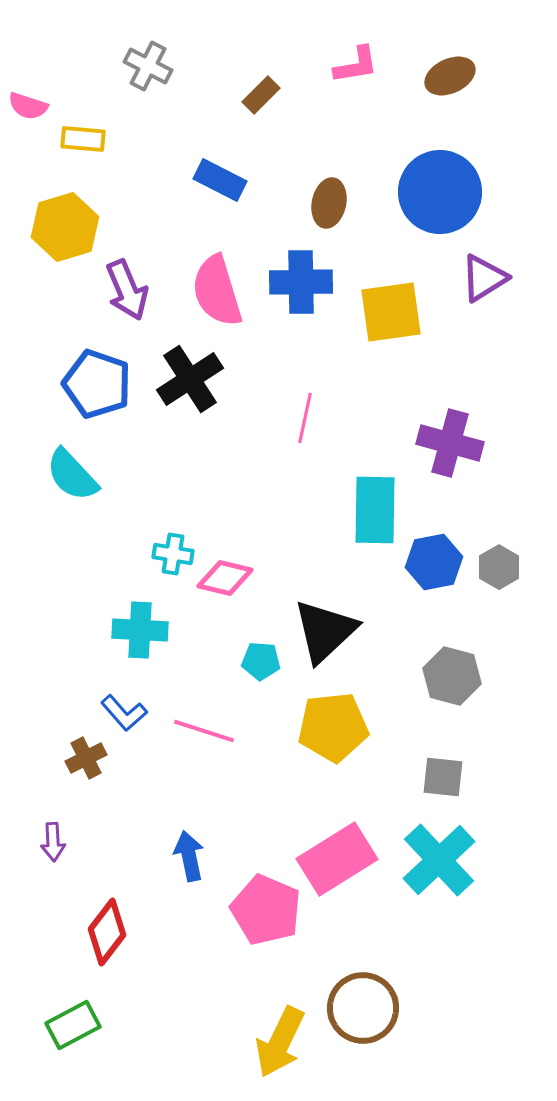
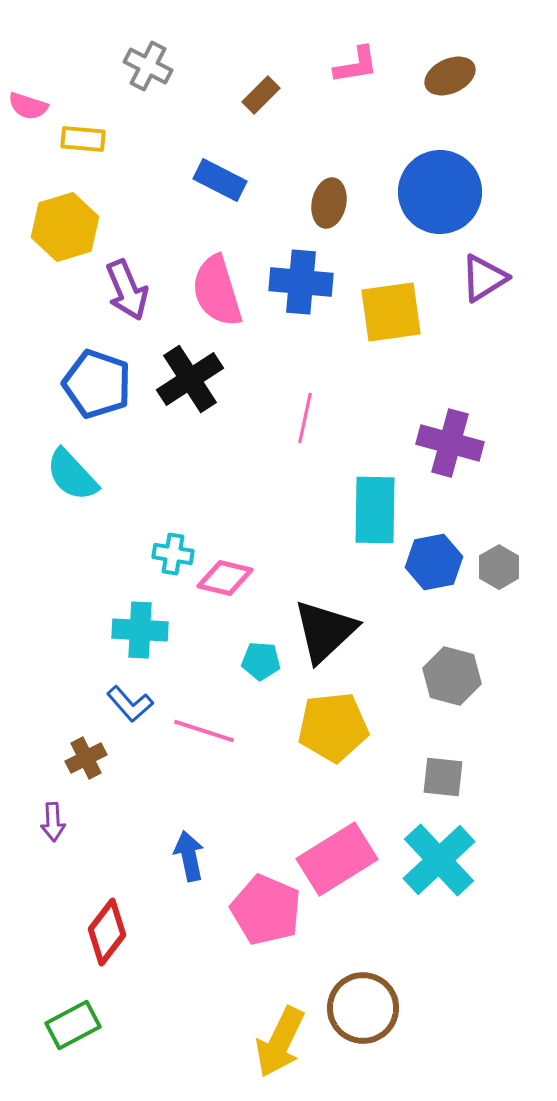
blue cross at (301, 282): rotated 6 degrees clockwise
blue L-shape at (124, 713): moved 6 px right, 9 px up
purple arrow at (53, 842): moved 20 px up
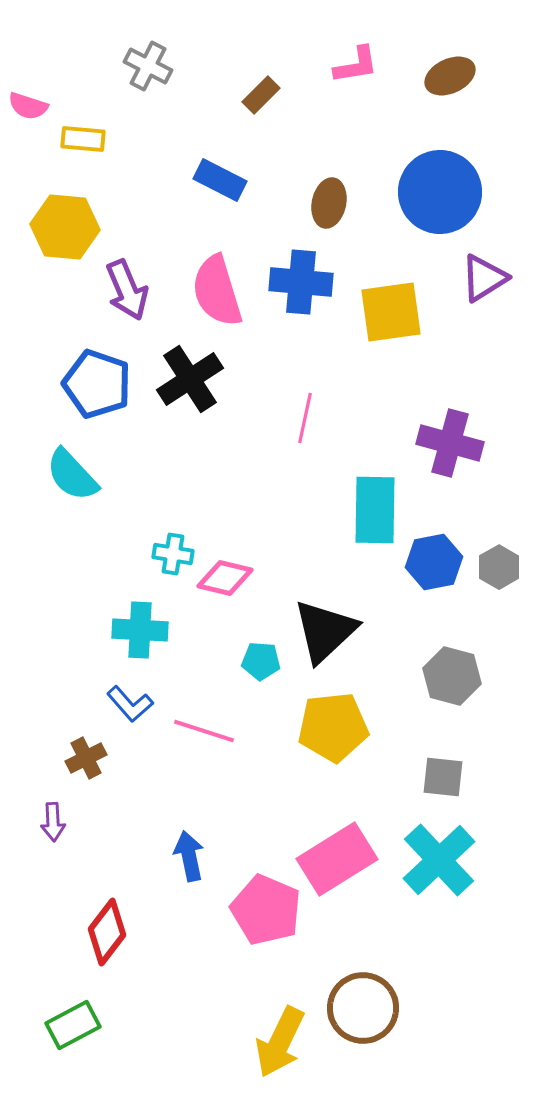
yellow hexagon at (65, 227): rotated 22 degrees clockwise
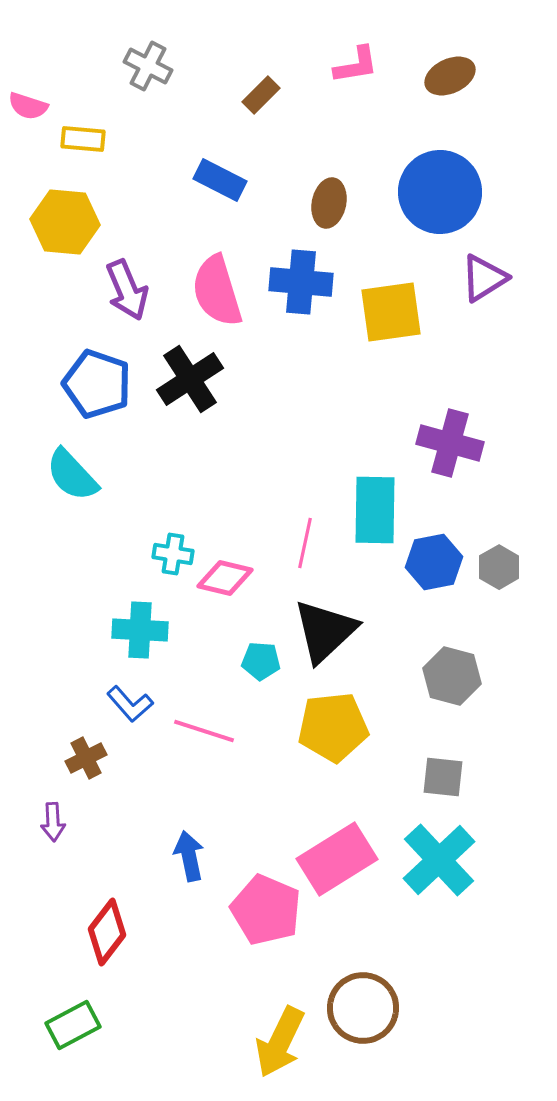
yellow hexagon at (65, 227): moved 5 px up
pink line at (305, 418): moved 125 px down
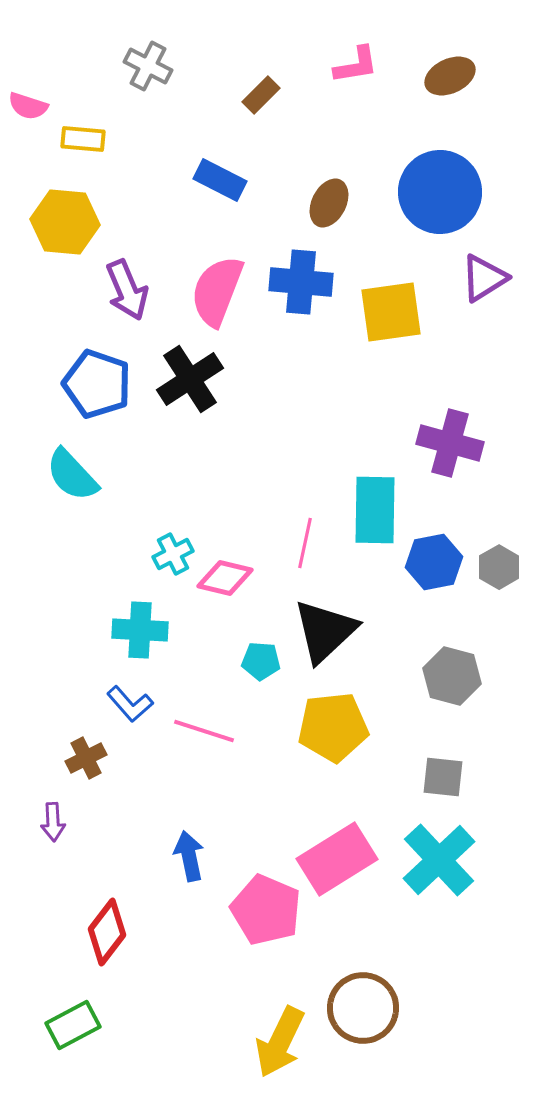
brown ellipse at (329, 203): rotated 15 degrees clockwise
pink semicircle at (217, 291): rotated 38 degrees clockwise
cyan cross at (173, 554): rotated 36 degrees counterclockwise
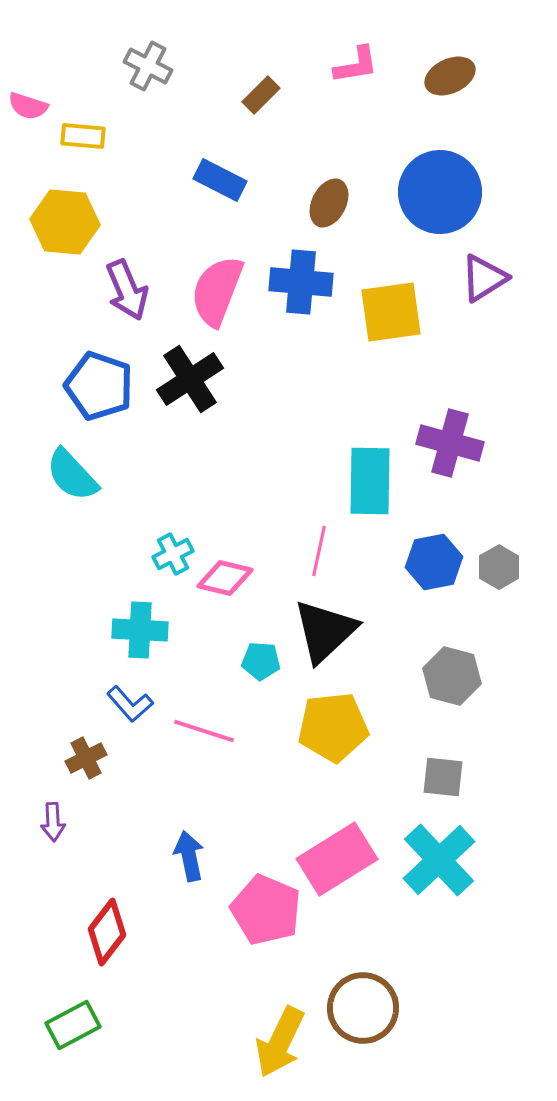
yellow rectangle at (83, 139): moved 3 px up
blue pentagon at (97, 384): moved 2 px right, 2 px down
cyan rectangle at (375, 510): moved 5 px left, 29 px up
pink line at (305, 543): moved 14 px right, 8 px down
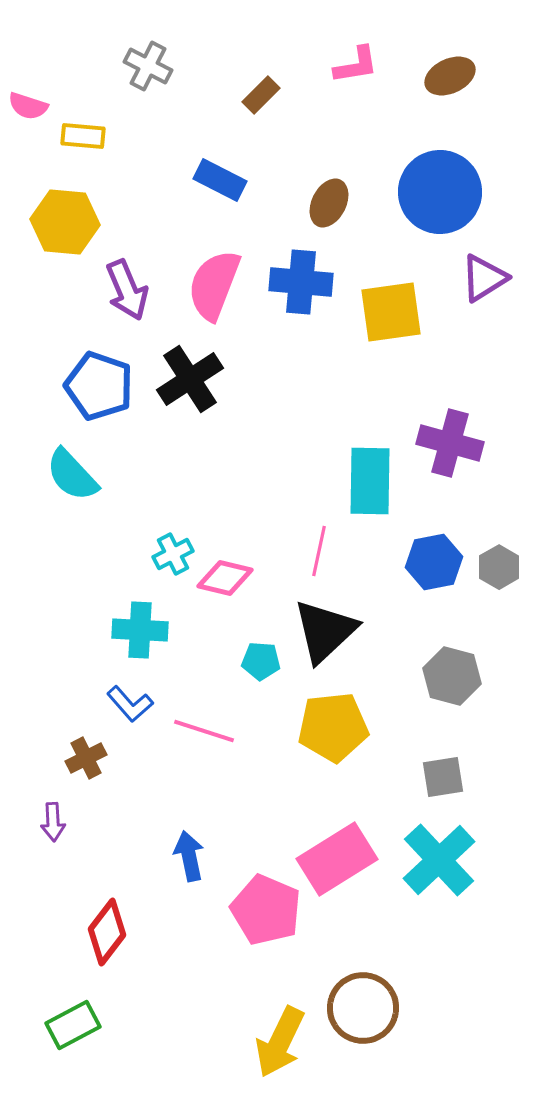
pink semicircle at (217, 291): moved 3 px left, 6 px up
gray square at (443, 777): rotated 15 degrees counterclockwise
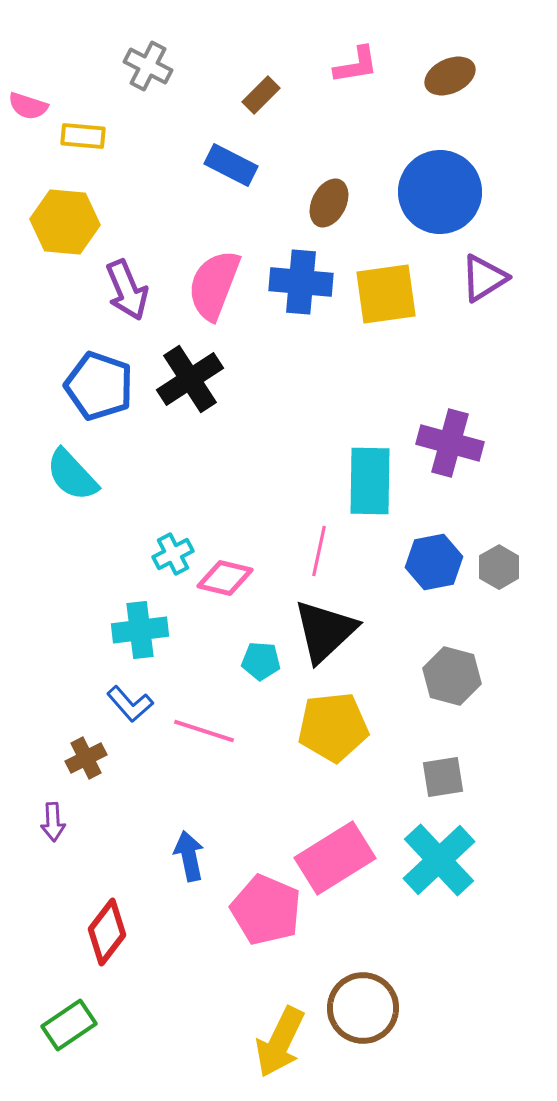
blue rectangle at (220, 180): moved 11 px right, 15 px up
yellow square at (391, 312): moved 5 px left, 18 px up
cyan cross at (140, 630): rotated 10 degrees counterclockwise
pink rectangle at (337, 859): moved 2 px left, 1 px up
green rectangle at (73, 1025): moved 4 px left; rotated 6 degrees counterclockwise
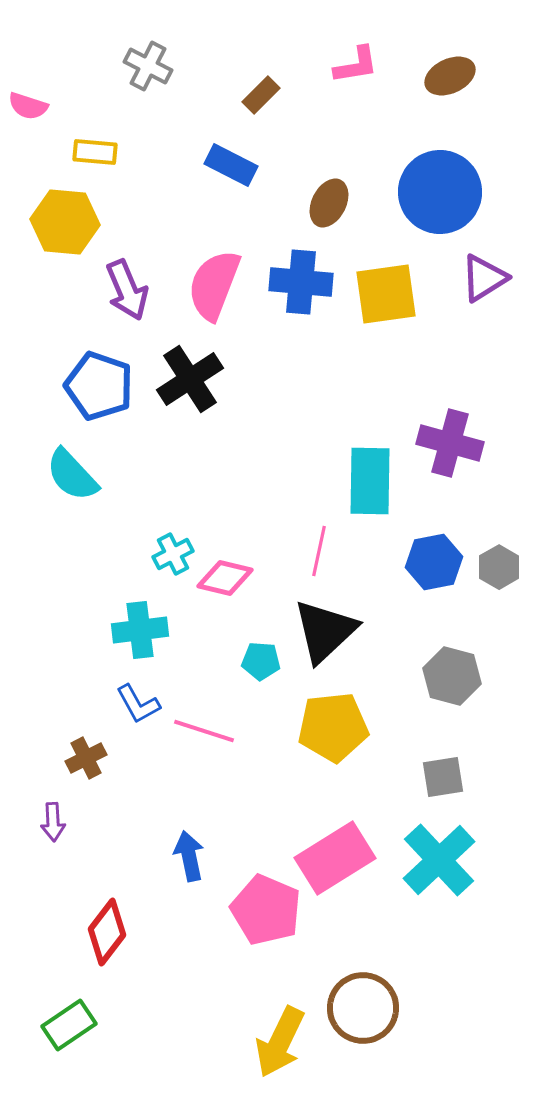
yellow rectangle at (83, 136): moved 12 px right, 16 px down
blue L-shape at (130, 704): moved 8 px right; rotated 12 degrees clockwise
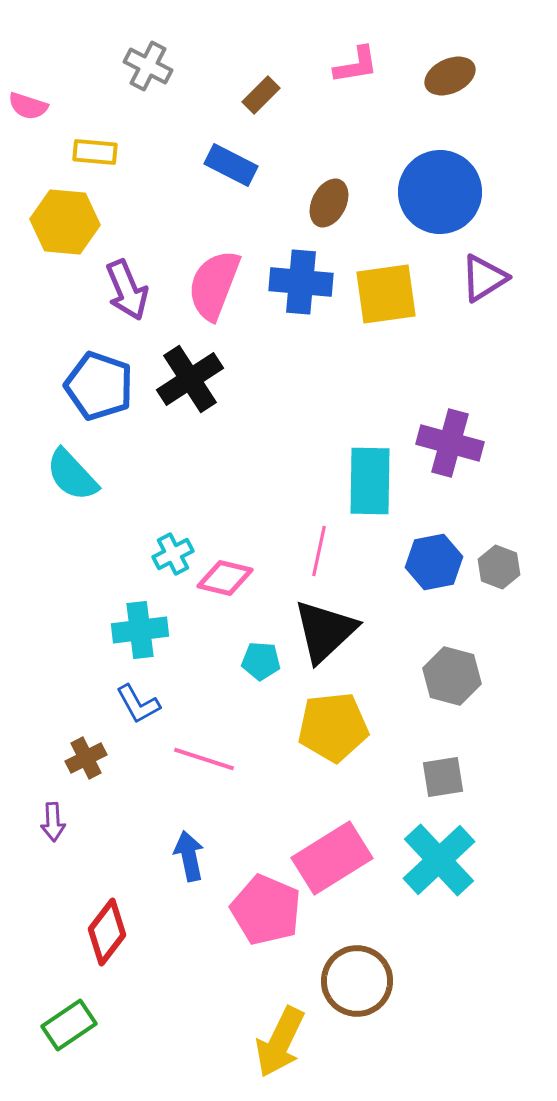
gray hexagon at (499, 567): rotated 9 degrees counterclockwise
pink line at (204, 731): moved 28 px down
pink rectangle at (335, 858): moved 3 px left
brown circle at (363, 1008): moved 6 px left, 27 px up
